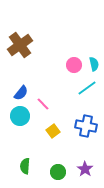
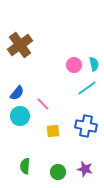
blue semicircle: moved 4 px left
yellow square: rotated 32 degrees clockwise
purple star: rotated 21 degrees counterclockwise
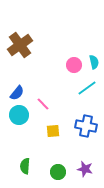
cyan semicircle: moved 2 px up
cyan circle: moved 1 px left, 1 px up
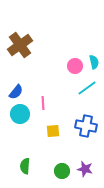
pink circle: moved 1 px right, 1 px down
blue semicircle: moved 1 px left, 1 px up
pink line: moved 1 px up; rotated 40 degrees clockwise
cyan circle: moved 1 px right, 1 px up
green circle: moved 4 px right, 1 px up
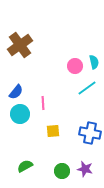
blue cross: moved 4 px right, 7 px down
green semicircle: rotated 56 degrees clockwise
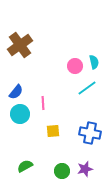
purple star: rotated 28 degrees counterclockwise
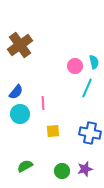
cyan line: rotated 30 degrees counterclockwise
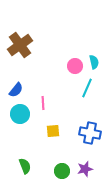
blue semicircle: moved 2 px up
green semicircle: rotated 98 degrees clockwise
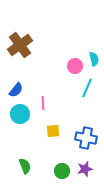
cyan semicircle: moved 3 px up
blue cross: moved 4 px left, 5 px down
